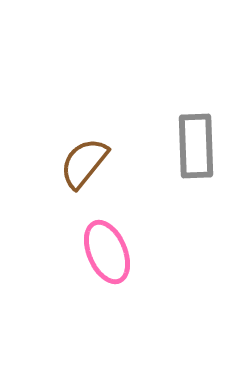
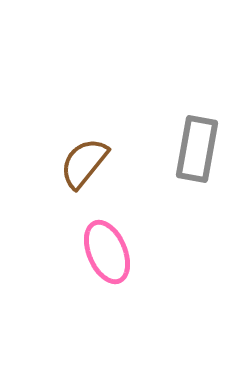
gray rectangle: moved 1 px right, 3 px down; rotated 12 degrees clockwise
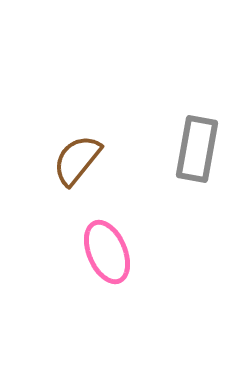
brown semicircle: moved 7 px left, 3 px up
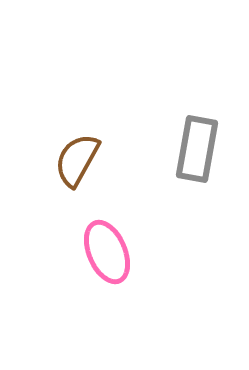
brown semicircle: rotated 10 degrees counterclockwise
